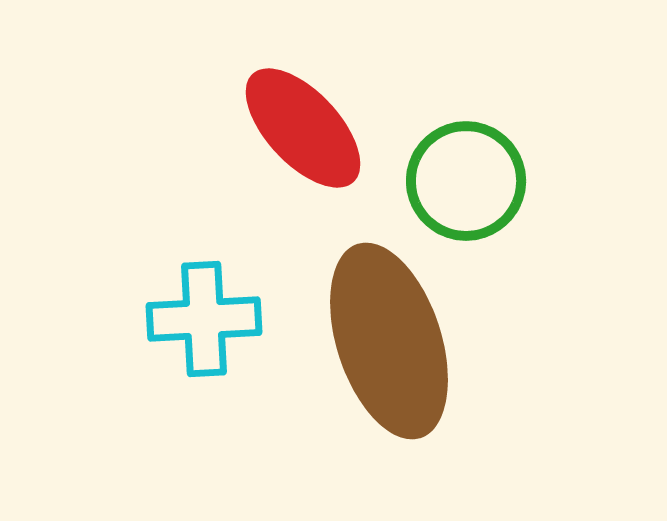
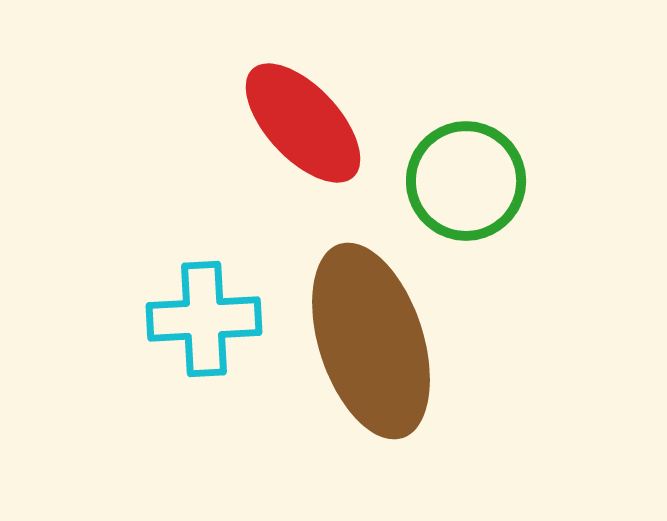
red ellipse: moved 5 px up
brown ellipse: moved 18 px left
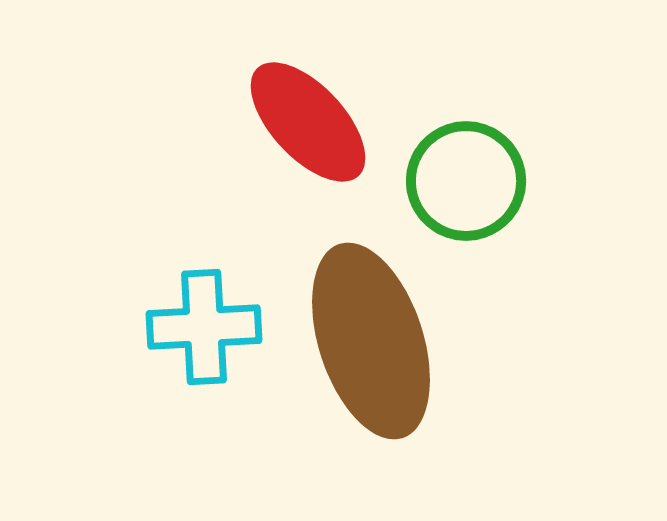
red ellipse: moved 5 px right, 1 px up
cyan cross: moved 8 px down
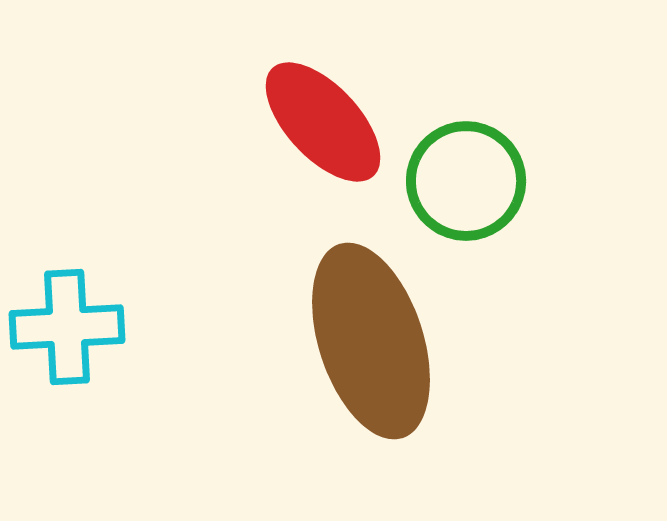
red ellipse: moved 15 px right
cyan cross: moved 137 px left
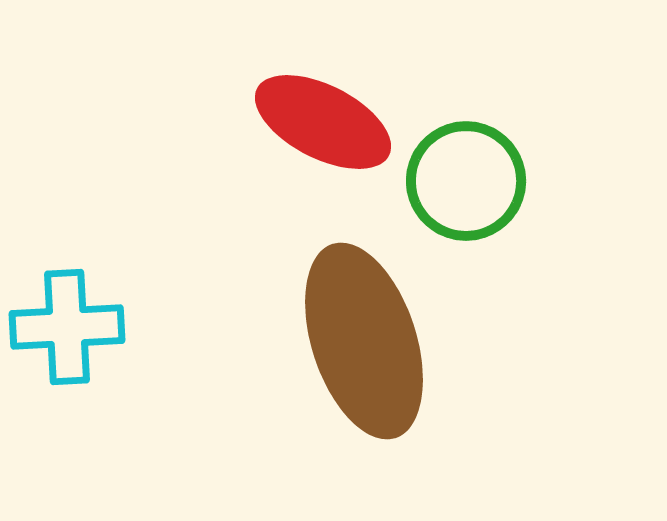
red ellipse: rotated 20 degrees counterclockwise
brown ellipse: moved 7 px left
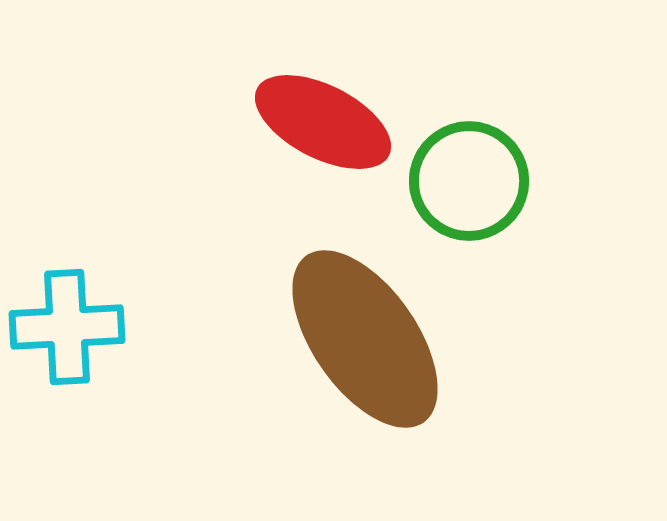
green circle: moved 3 px right
brown ellipse: moved 1 px right, 2 px up; rotated 17 degrees counterclockwise
